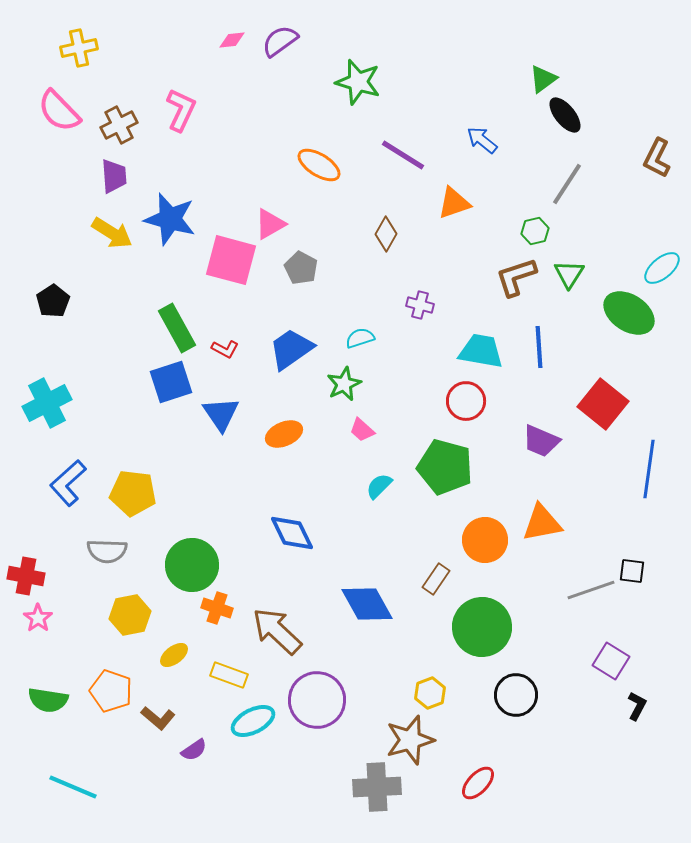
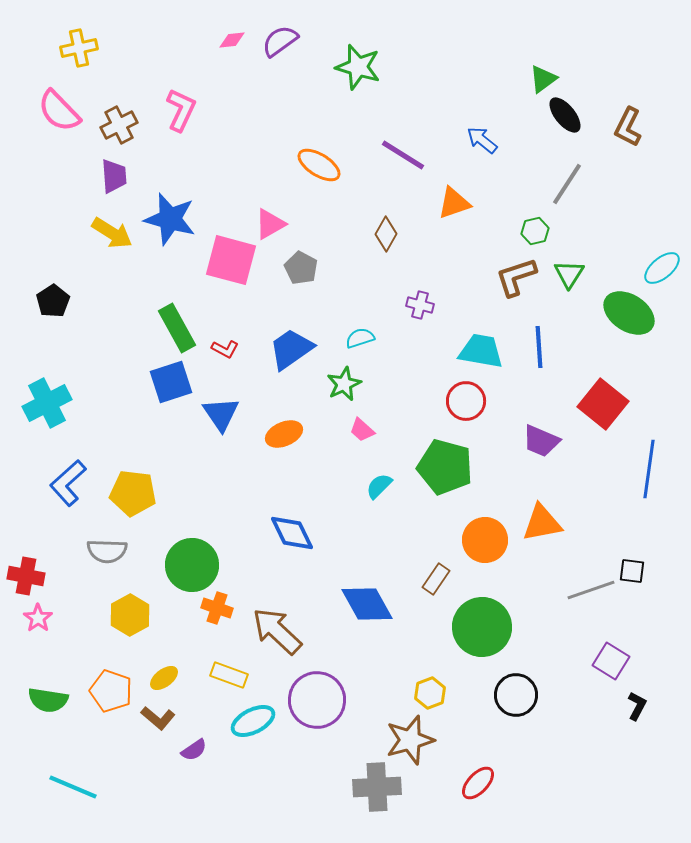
green star at (358, 82): moved 15 px up
brown L-shape at (657, 158): moved 29 px left, 31 px up
yellow hexagon at (130, 615): rotated 18 degrees counterclockwise
yellow ellipse at (174, 655): moved 10 px left, 23 px down
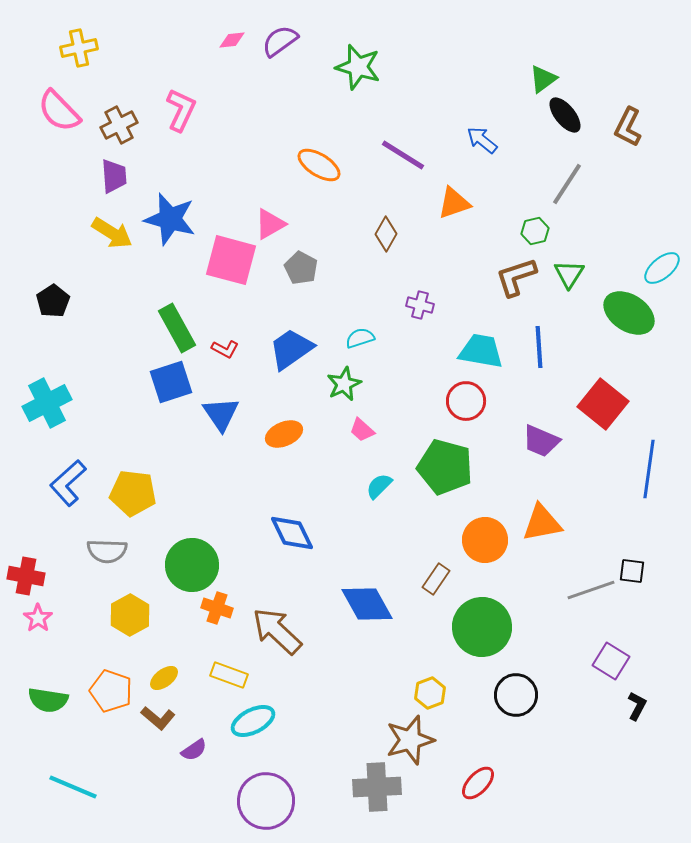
purple circle at (317, 700): moved 51 px left, 101 px down
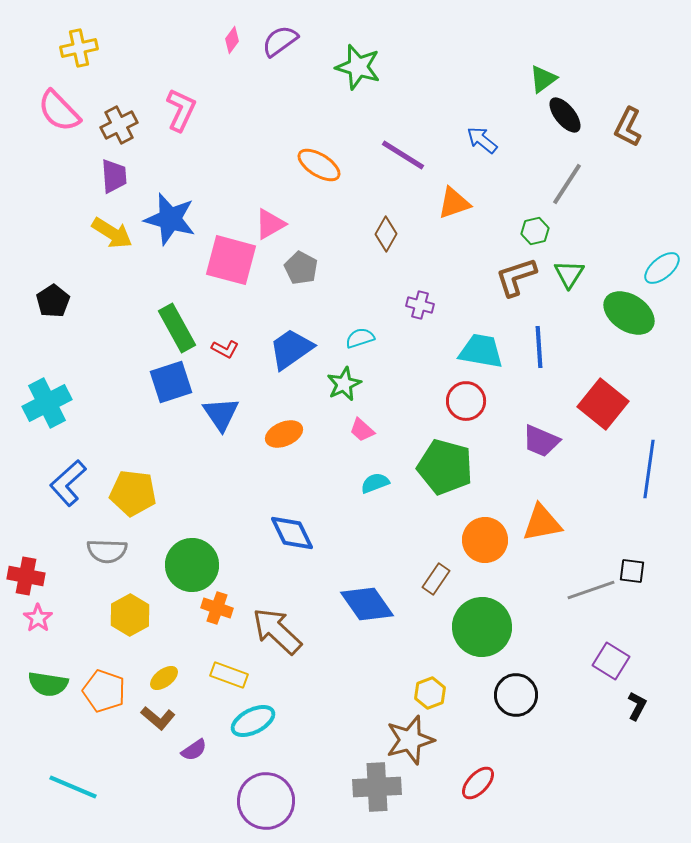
pink diamond at (232, 40): rotated 48 degrees counterclockwise
cyan semicircle at (379, 486): moved 4 px left, 3 px up; rotated 24 degrees clockwise
blue diamond at (367, 604): rotated 6 degrees counterclockwise
orange pentagon at (111, 691): moved 7 px left
green semicircle at (48, 700): moved 16 px up
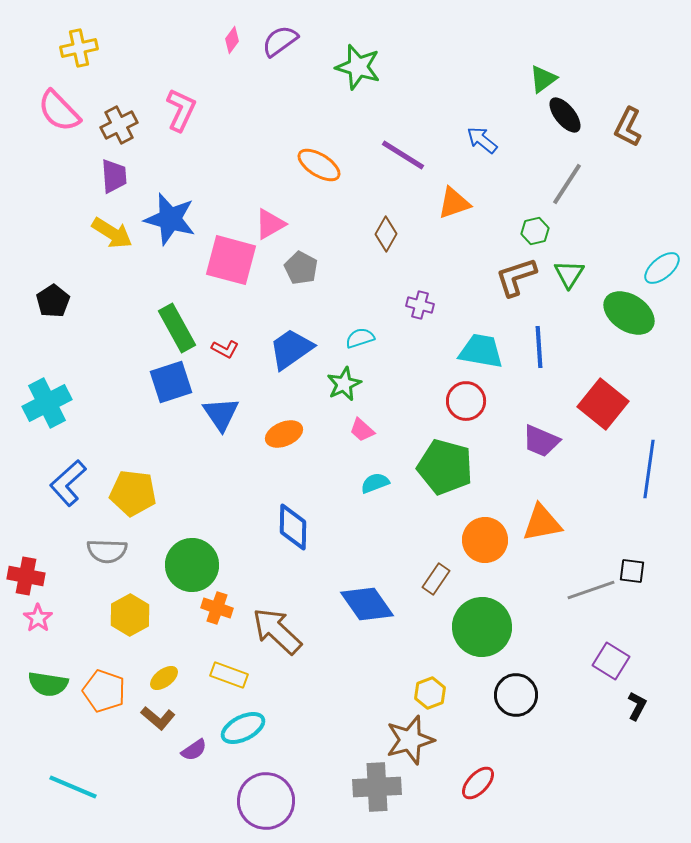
blue diamond at (292, 533): moved 1 px right, 6 px up; rotated 27 degrees clockwise
cyan ellipse at (253, 721): moved 10 px left, 7 px down
